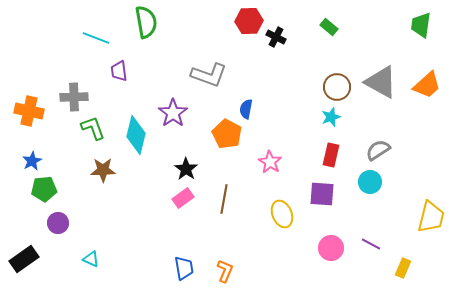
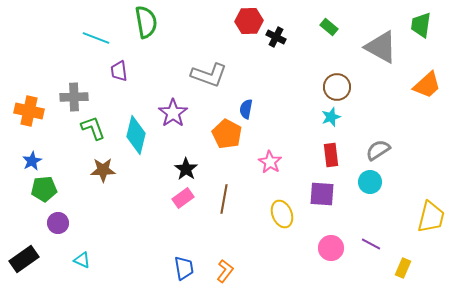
gray triangle: moved 35 px up
red rectangle: rotated 20 degrees counterclockwise
cyan triangle: moved 9 px left, 1 px down
orange L-shape: rotated 15 degrees clockwise
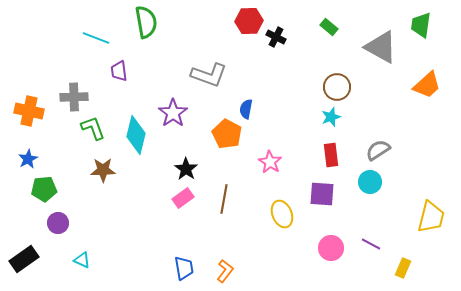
blue star: moved 4 px left, 2 px up
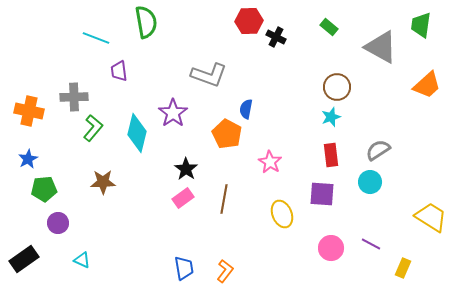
green L-shape: rotated 60 degrees clockwise
cyan diamond: moved 1 px right, 2 px up
brown star: moved 12 px down
yellow trapezoid: rotated 72 degrees counterclockwise
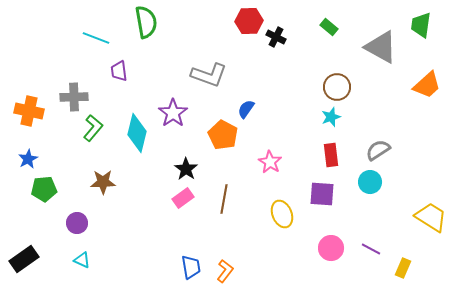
blue semicircle: rotated 24 degrees clockwise
orange pentagon: moved 4 px left, 1 px down
purple circle: moved 19 px right
purple line: moved 5 px down
blue trapezoid: moved 7 px right, 1 px up
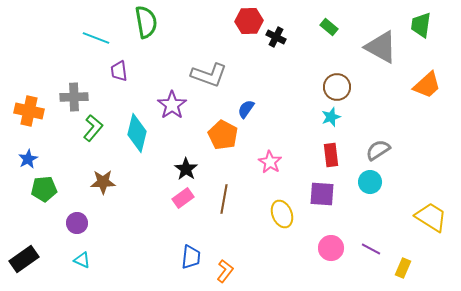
purple star: moved 1 px left, 8 px up
blue trapezoid: moved 10 px up; rotated 15 degrees clockwise
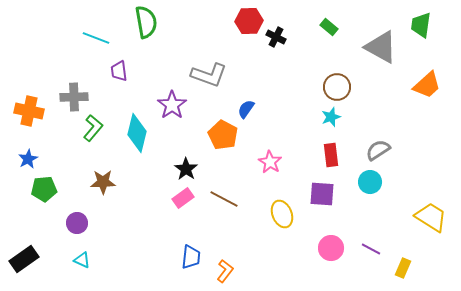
brown line: rotated 72 degrees counterclockwise
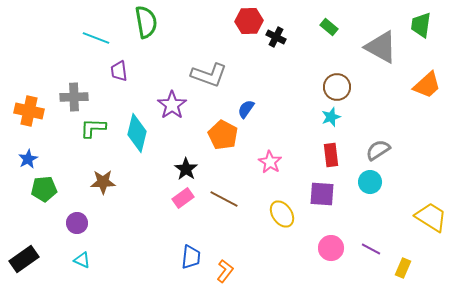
green L-shape: rotated 128 degrees counterclockwise
yellow ellipse: rotated 12 degrees counterclockwise
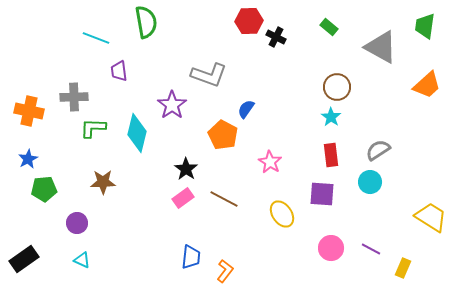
green trapezoid: moved 4 px right, 1 px down
cyan star: rotated 18 degrees counterclockwise
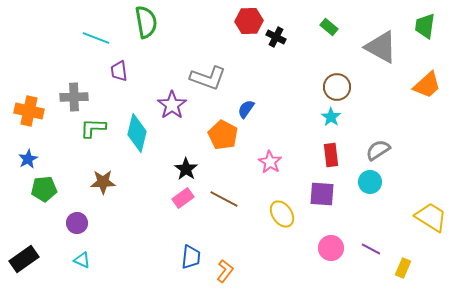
gray L-shape: moved 1 px left, 3 px down
